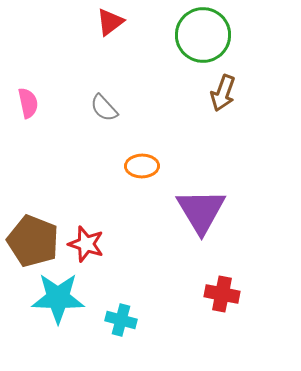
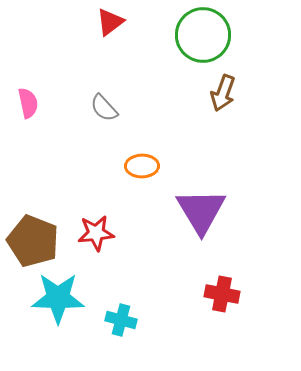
red star: moved 10 px right, 11 px up; rotated 24 degrees counterclockwise
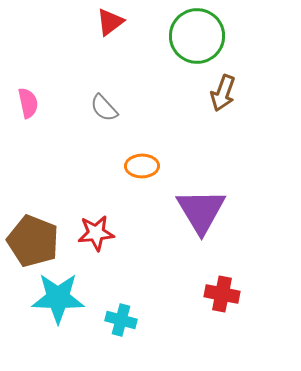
green circle: moved 6 px left, 1 px down
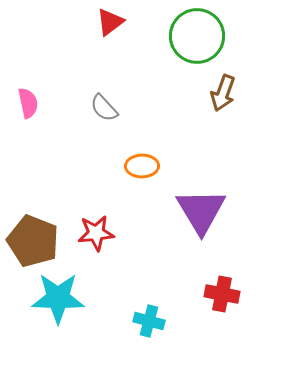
cyan cross: moved 28 px right, 1 px down
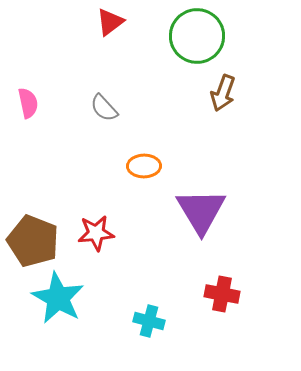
orange ellipse: moved 2 px right
cyan star: rotated 28 degrees clockwise
